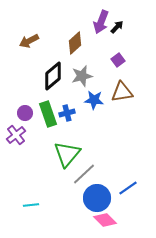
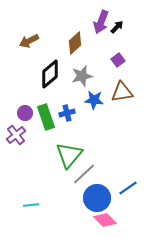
black diamond: moved 3 px left, 2 px up
green rectangle: moved 2 px left, 3 px down
green triangle: moved 2 px right, 1 px down
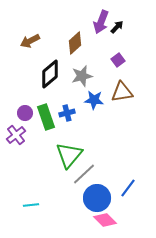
brown arrow: moved 1 px right
blue line: rotated 18 degrees counterclockwise
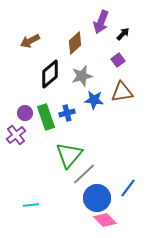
black arrow: moved 6 px right, 7 px down
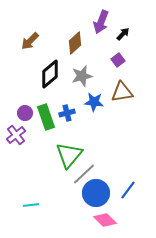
brown arrow: rotated 18 degrees counterclockwise
blue star: moved 2 px down
blue line: moved 2 px down
blue circle: moved 1 px left, 5 px up
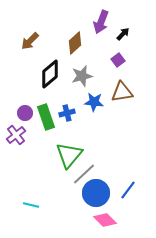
cyan line: rotated 21 degrees clockwise
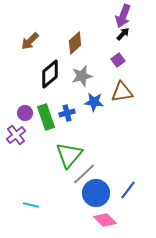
purple arrow: moved 22 px right, 6 px up
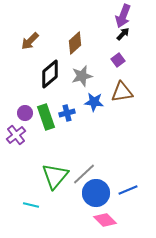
green triangle: moved 14 px left, 21 px down
blue line: rotated 30 degrees clockwise
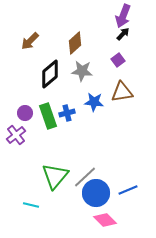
gray star: moved 5 px up; rotated 20 degrees clockwise
green rectangle: moved 2 px right, 1 px up
gray line: moved 1 px right, 3 px down
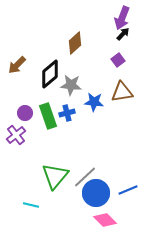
purple arrow: moved 1 px left, 2 px down
brown arrow: moved 13 px left, 24 px down
gray star: moved 11 px left, 14 px down
